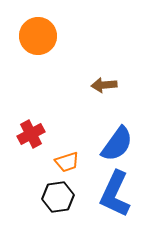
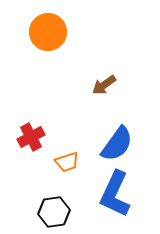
orange circle: moved 10 px right, 4 px up
brown arrow: rotated 30 degrees counterclockwise
red cross: moved 3 px down
black hexagon: moved 4 px left, 15 px down
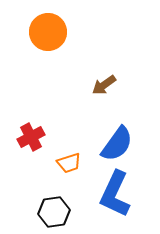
orange trapezoid: moved 2 px right, 1 px down
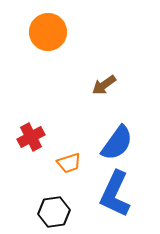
blue semicircle: moved 1 px up
